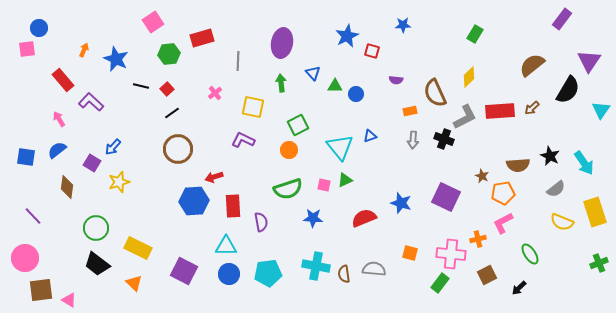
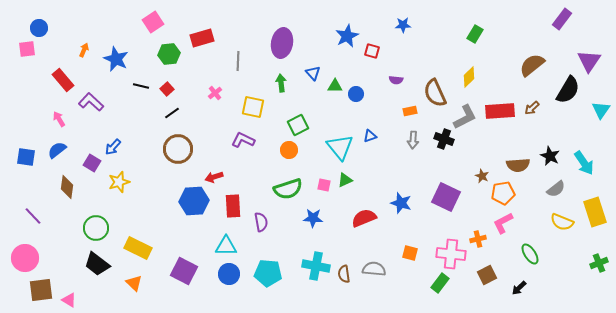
cyan pentagon at (268, 273): rotated 12 degrees clockwise
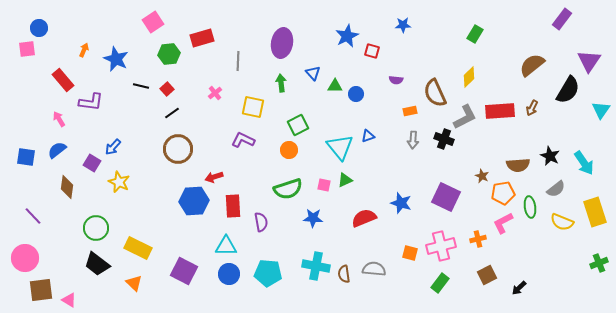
purple L-shape at (91, 102): rotated 145 degrees clockwise
brown arrow at (532, 108): rotated 21 degrees counterclockwise
blue triangle at (370, 136): moved 2 px left
yellow star at (119, 182): rotated 30 degrees counterclockwise
pink cross at (451, 254): moved 10 px left, 8 px up; rotated 20 degrees counterclockwise
green ellipse at (530, 254): moved 47 px up; rotated 25 degrees clockwise
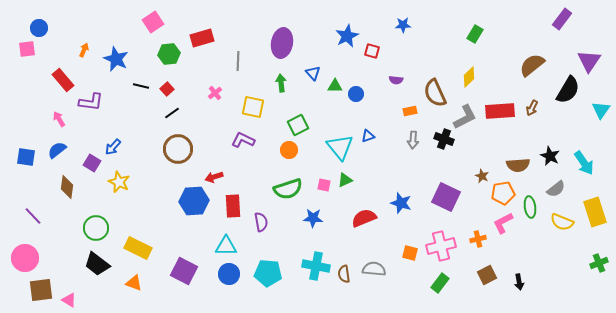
orange triangle at (134, 283): rotated 24 degrees counterclockwise
black arrow at (519, 288): moved 6 px up; rotated 56 degrees counterclockwise
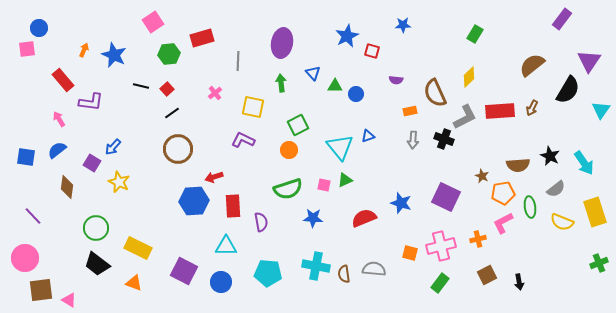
blue star at (116, 59): moved 2 px left, 4 px up
blue circle at (229, 274): moved 8 px left, 8 px down
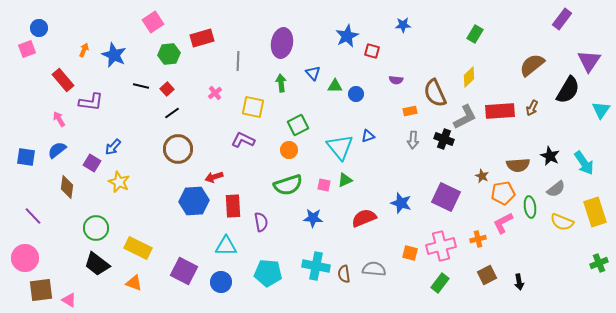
pink square at (27, 49): rotated 12 degrees counterclockwise
green semicircle at (288, 189): moved 4 px up
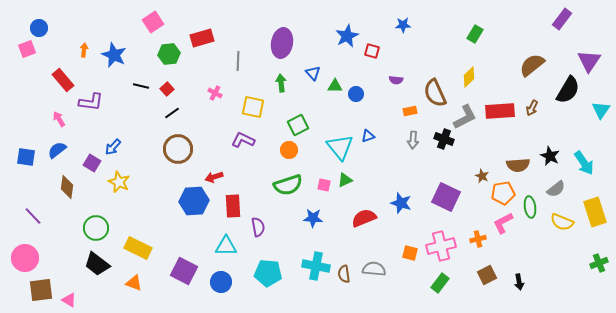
orange arrow at (84, 50): rotated 16 degrees counterclockwise
pink cross at (215, 93): rotated 24 degrees counterclockwise
purple semicircle at (261, 222): moved 3 px left, 5 px down
